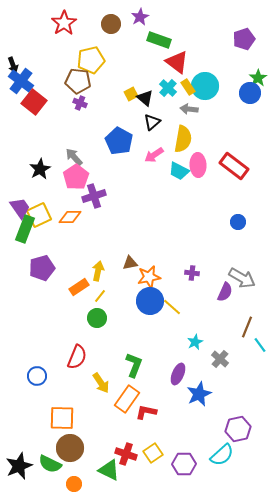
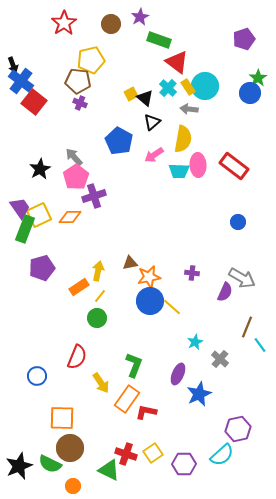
cyan trapezoid at (179, 171): rotated 25 degrees counterclockwise
orange circle at (74, 484): moved 1 px left, 2 px down
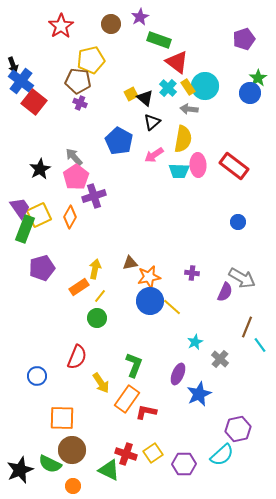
red star at (64, 23): moved 3 px left, 3 px down
orange diamond at (70, 217): rotated 60 degrees counterclockwise
yellow arrow at (98, 271): moved 3 px left, 2 px up
brown circle at (70, 448): moved 2 px right, 2 px down
black star at (19, 466): moved 1 px right, 4 px down
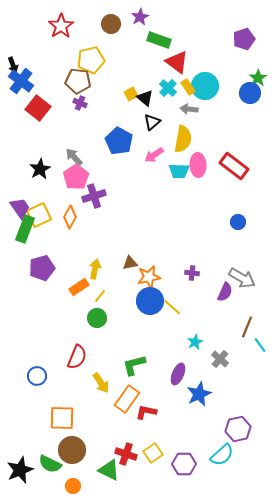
red square at (34, 102): moved 4 px right, 6 px down
green L-shape at (134, 365): rotated 125 degrees counterclockwise
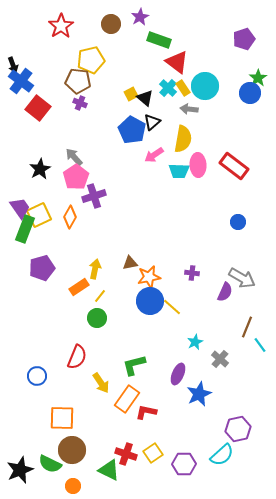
yellow rectangle at (188, 87): moved 5 px left, 1 px down
blue pentagon at (119, 141): moved 13 px right, 11 px up
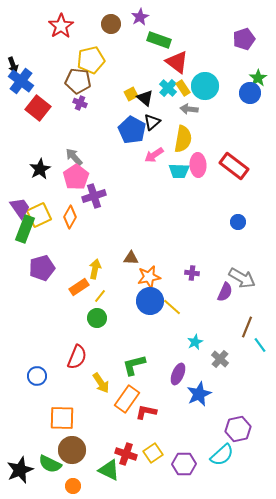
brown triangle at (130, 263): moved 1 px right, 5 px up; rotated 14 degrees clockwise
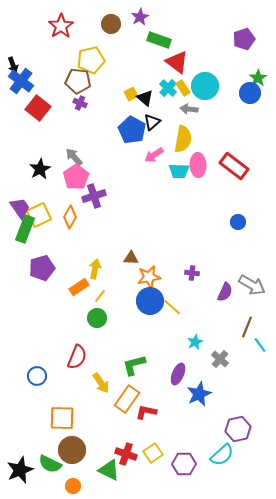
gray arrow at (242, 278): moved 10 px right, 7 px down
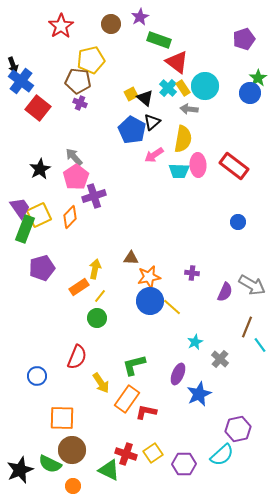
orange diamond at (70, 217): rotated 15 degrees clockwise
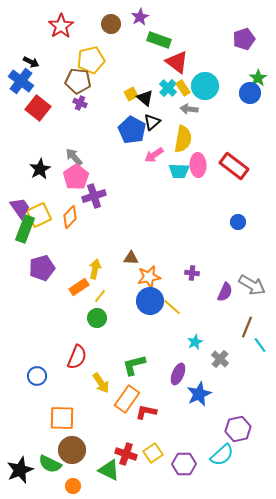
black arrow at (13, 65): moved 18 px right, 3 px up; rotated 42 degrees counterclockwise
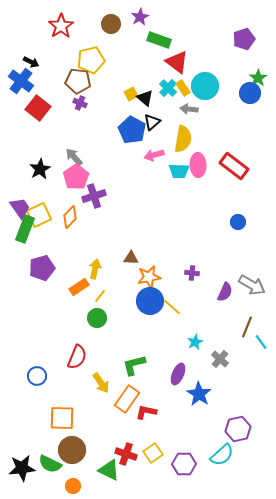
pink arrow at (154, 155): rotated 18 degrees clockwise
cyan line at (260, 345): moved 1 px right, 3 px up
blue star at (199, 394): rotated 15 degrees counterclockwise
black star at (20, 470): moved 2 px right, 2 px up; rotated 16 degrees clockwise
